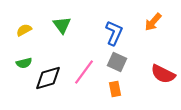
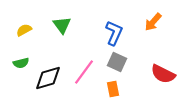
green semicircle: moved 3 px left
orange rectangle: moved 2 px left
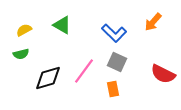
green triangle: rotated 24 degrees counterclockwise
blue L-shape: rotated 110 degrees clockwise
green semicircle: moved 9 px up
pink line: moved 1 px up
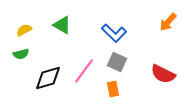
orange arrow: moved 15 px right
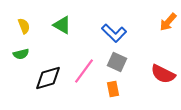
yellow semicircle: moved 4 px up; rotated 98 degrees clockwise
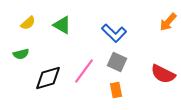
yellow semicircle: moved 4 px right, 3 px up; rotated 70 degrees clockwise
orange rectangle: moved 3 px right, 1 px down
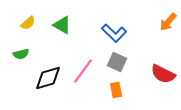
pink line: moved 1 px left
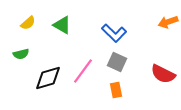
orange arrow: rotated 30 degrees clockwise
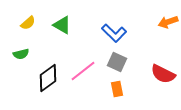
pink line: rotated 16 degrees clockwise
black diamond: rotated 20 degrees counterclockwise
orange rectangle: moved 1 px right, 1 px up
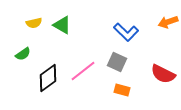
yellow semicircle: moved 6 px right; rotated 28 degrees clockwise
blue L-shape: moved 12 px right, 1 px up
green semicircle: moved 2 px right; rotated 21 degrees counterclockwise
orange rectangle: moved 5 px right, 1 px down; rotated 63 degrees counterclockwise
